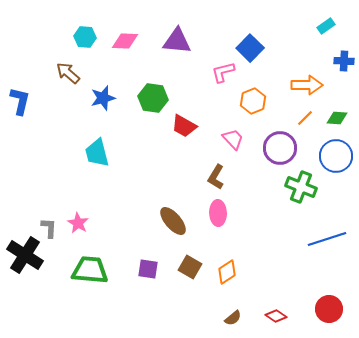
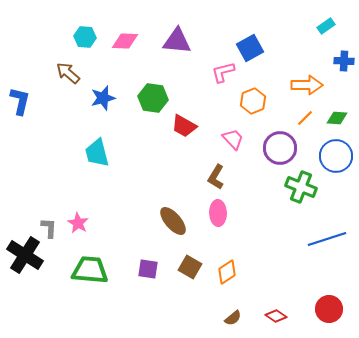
blue square: rotated 16 degrees clockwise
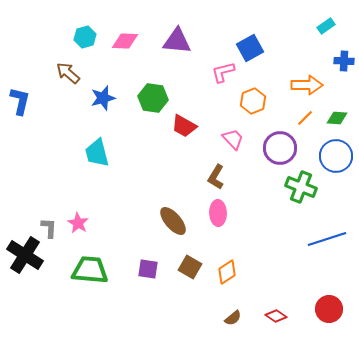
cyan hexagon: rotated 20 degrees counterclockwise
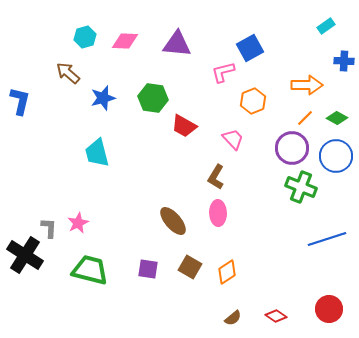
purple triangle: moved 3 px down
green diamond: rotated 25 degrees clockwise
purple circle: moved 12 px right
pink star: rotated 15 degrees clockwise
green trapezoid: rotated 9 degrees clockwise
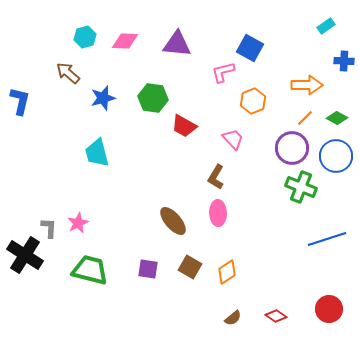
blue square: rotated 32 degrees counterclockwise
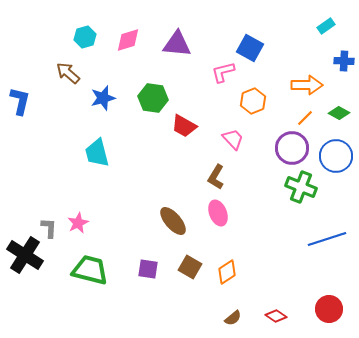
pink diamond: moved 3 px right, 1 px up; rotated 20 degrees counterclockwise
green diamond: moved 2 px right, 5 px up
pink ellipse: rotated 20 degrees counterclockwise
